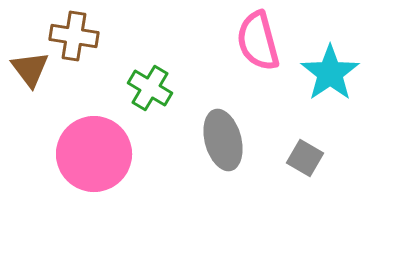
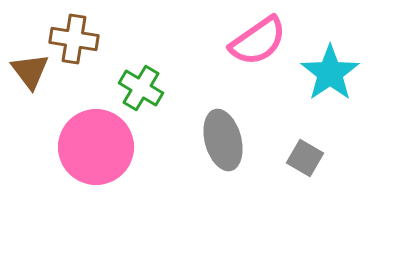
brown cross: moved 3 px down
pink semicircle: rotated 110 degrees counterclockwise
brown triangle: moved 2 px down
green cross: moved 9 px left
pink circle: moved 2 px right, 7 px up
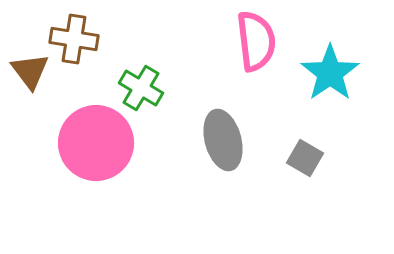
pink semicircle: moved 2 px left; rotated 62 degrees counterclockwise
pink circle: moved 4 px up
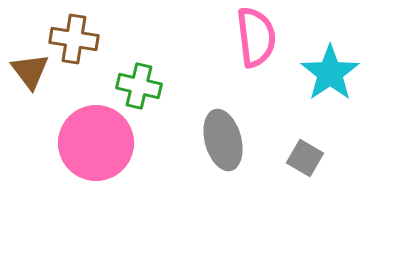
pink semicircle: moved 4 px up
green cross: moved 2 px left, 2 px up; rotated 18 degrees counterclockwise
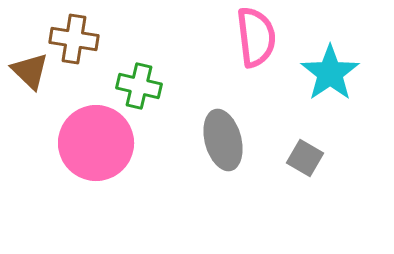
brown triangle: rotated 9 degrees counterclockwise
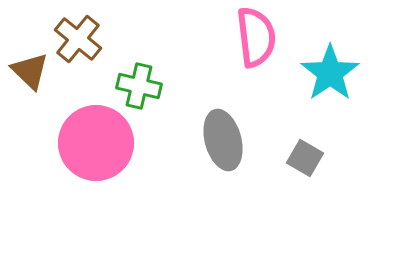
brown cross: moved 4 px right; rotated 30 degrees clockwise
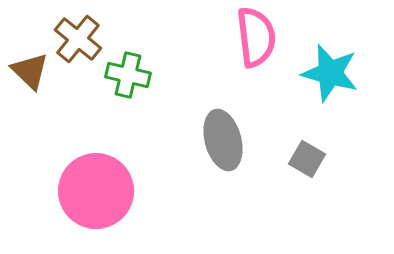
cyan star: rotated 22 degrees counterclockwise
green cross: moved 11 px left, 11 px up
pink circle: moved 48 px down
gray square: moved 2 px right, 1 px down
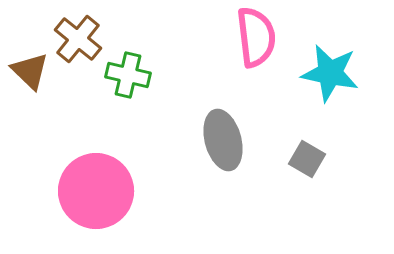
cyan star: rotated 4 degrees counterclockwise
